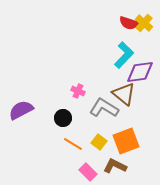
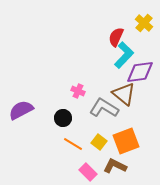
red semicircle: moved 13 px left, 14 px down; rotated 96 degrees clockwise
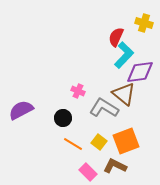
yellow cross: rotated 24 degrees counterclockwise
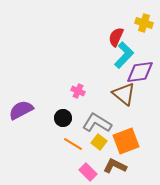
gray L-shape: moved 7 px left, 15 px down
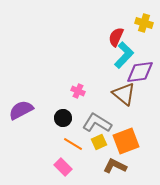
yellow square: rotated 28 degrees clockwise
pink rectangle: moved 25 px left, 5 px up
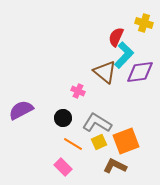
brown triangle: moved 19 px left, 22 px up
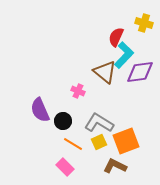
purple semicircle: moved 19 px right; rotated 85 degrees counterclockwise
black circle: moved 3 px down
gray L-shape: moved 2 px right
pink rectangle: moved 2 px right
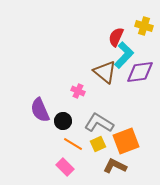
yellow cross: moved 3 px down
yellow square: moved 1 px left, 2 px down
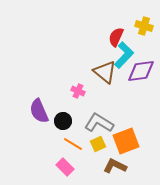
purple diamond: moved 1 px right, 1 px up
purple semicircle: moved 1 px left, 1 px down
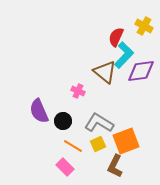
yellow cross: rotated 12 degrees clockwise
orange line: moved 2 px down
brown L-shape: rotated 90 degrees counterclockwise
